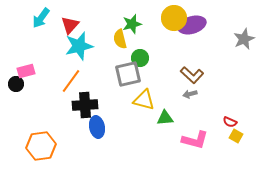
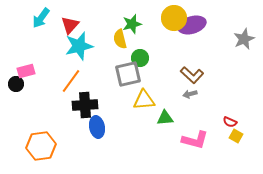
yellow triangle: rotated 20 degrees counterclockwise
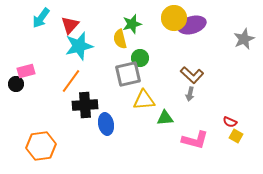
gray arrow: rotated 64 degrees counterclockwise
blue ellipse: moved 9 px right, 3 px up
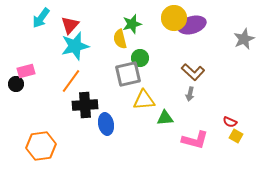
cyan star: moved 4 px left
brown L-shape: moved 1 px right, 3 px up
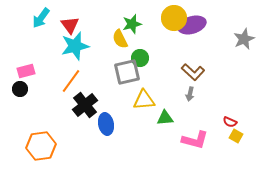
red triangle: rotated 18 degrees counterclockwise
yellow semicircle: rotated 12 degrees counterclockwise
gray square: moved 1 px left, 2 px up
black circle: moved 4 px right, 5 px down
black cross: rotated 35 degrees counterclockwise
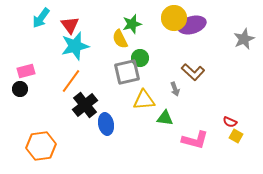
gray arrow: moved 15 px left, 5 px up; rotated 32 degrees counterclockwise
green triangle: rotated 12 degrees clockwise
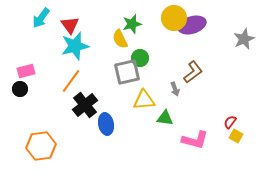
brown L-shape: rotated 80 degrees counterclockwise
red semicircle: rotated 104 degrees clockwise
